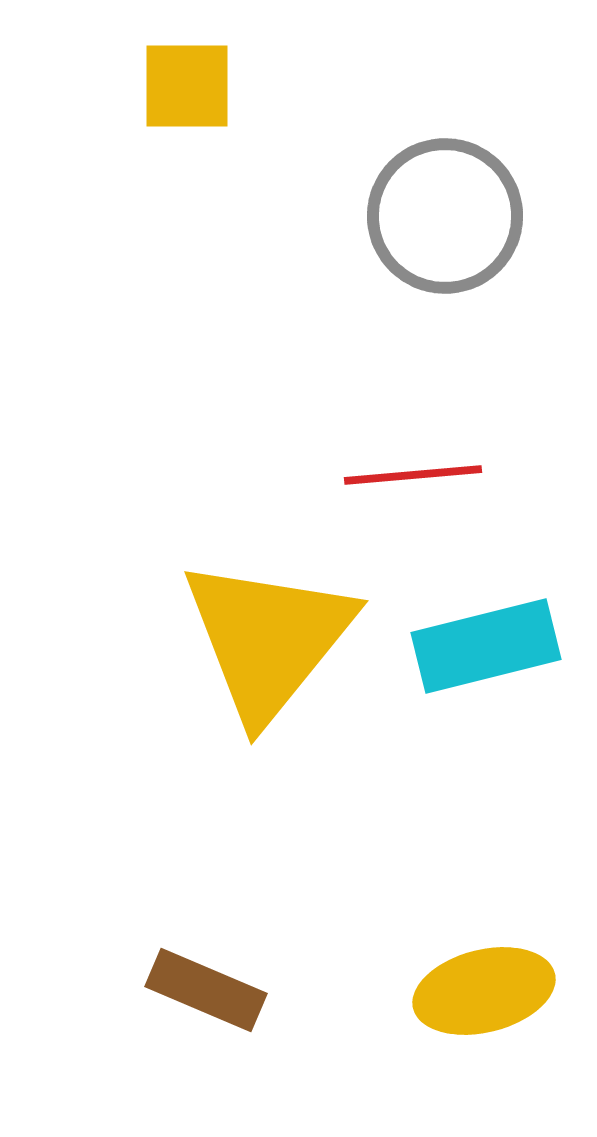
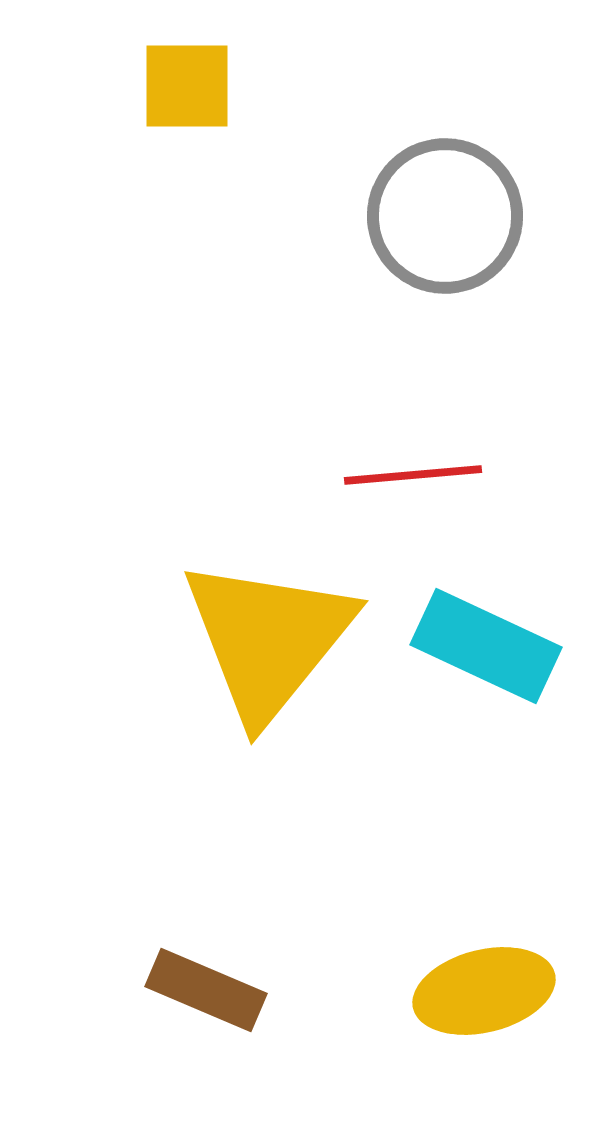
cyan rectangle: rotated 39 degrees clockwise
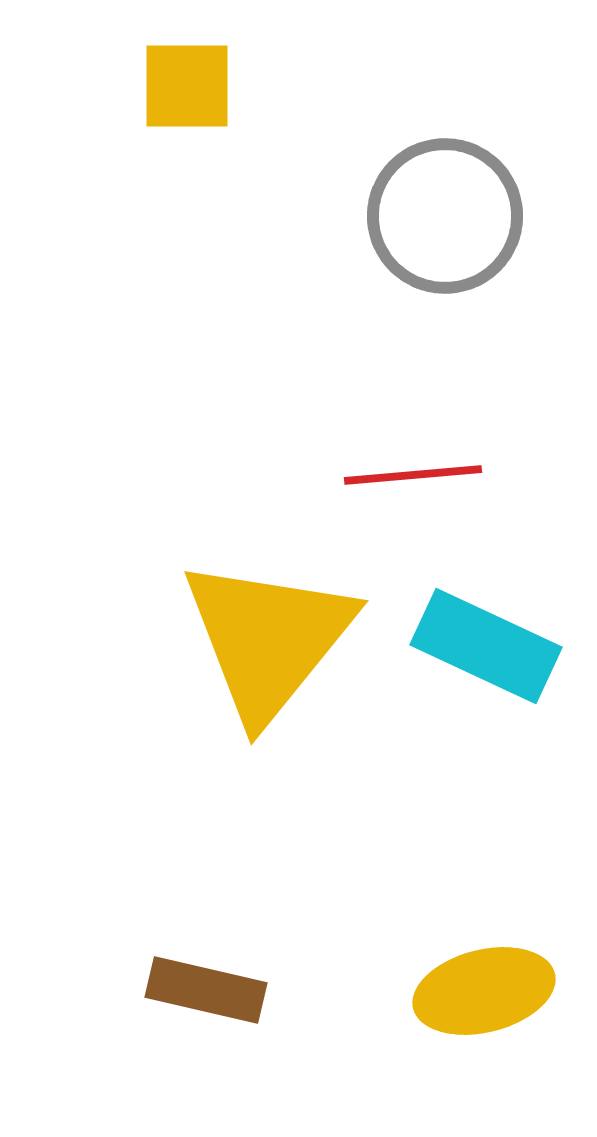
brown rectangle: rotated 10 degrees counterclockwise
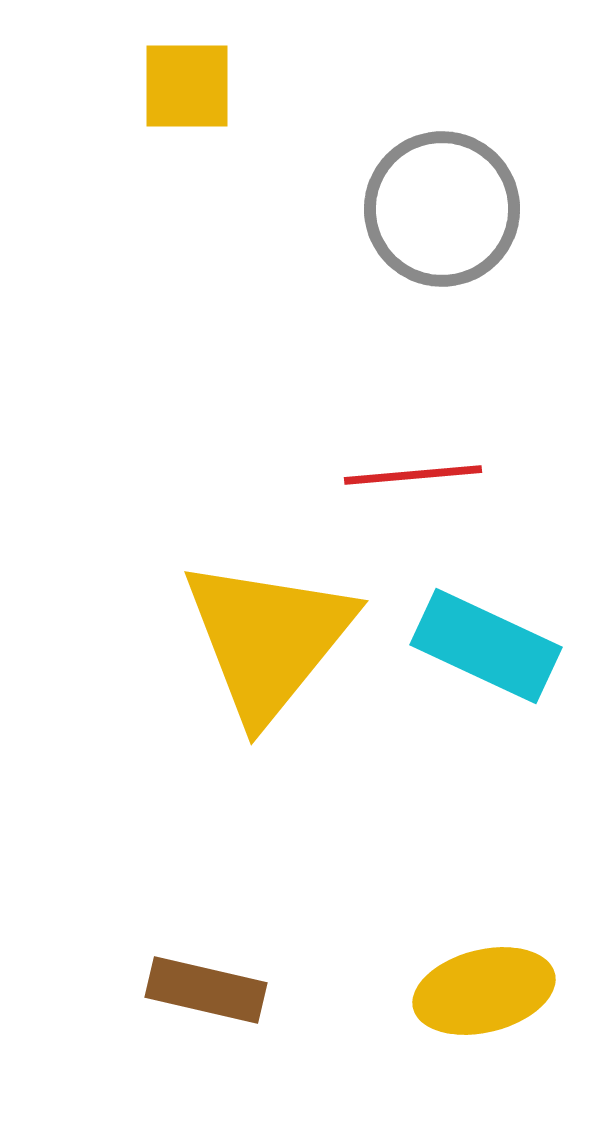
gray circle: moved 3 px left, 7 px up
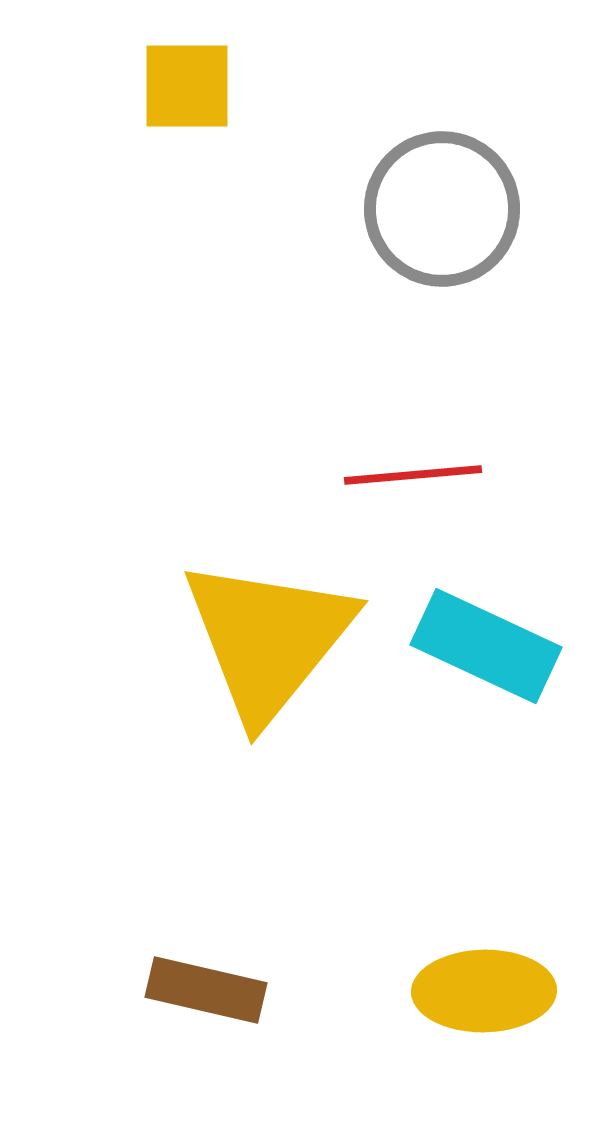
yellow ellipse: rotated 13 degrees clockwise
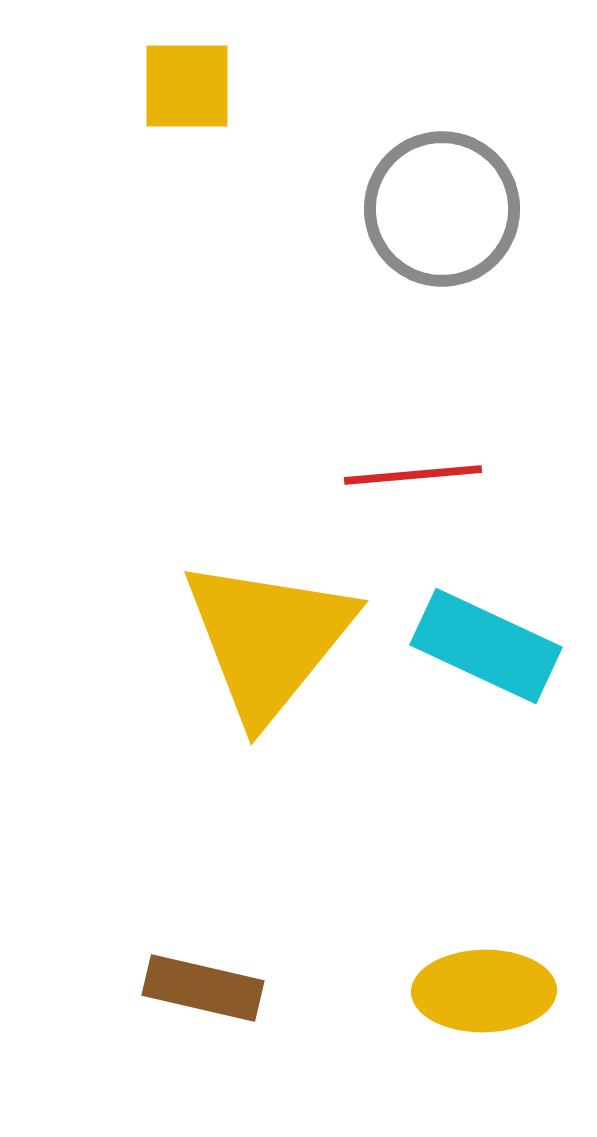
brown rectangle: moved 3 px left, 2 px up
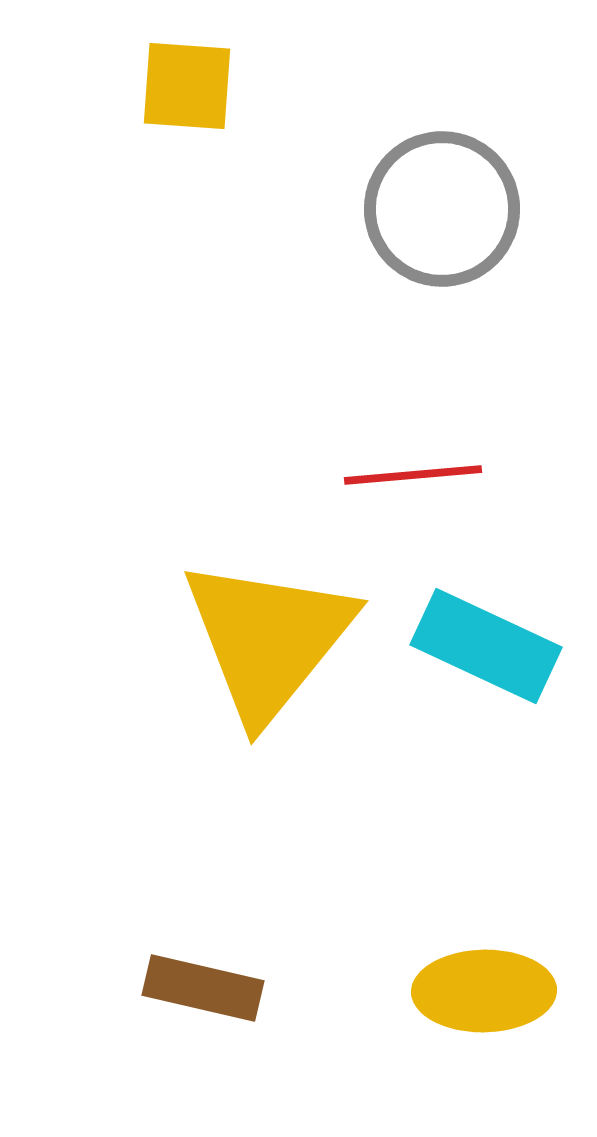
yellow square: rotated 4 degrees clockwise
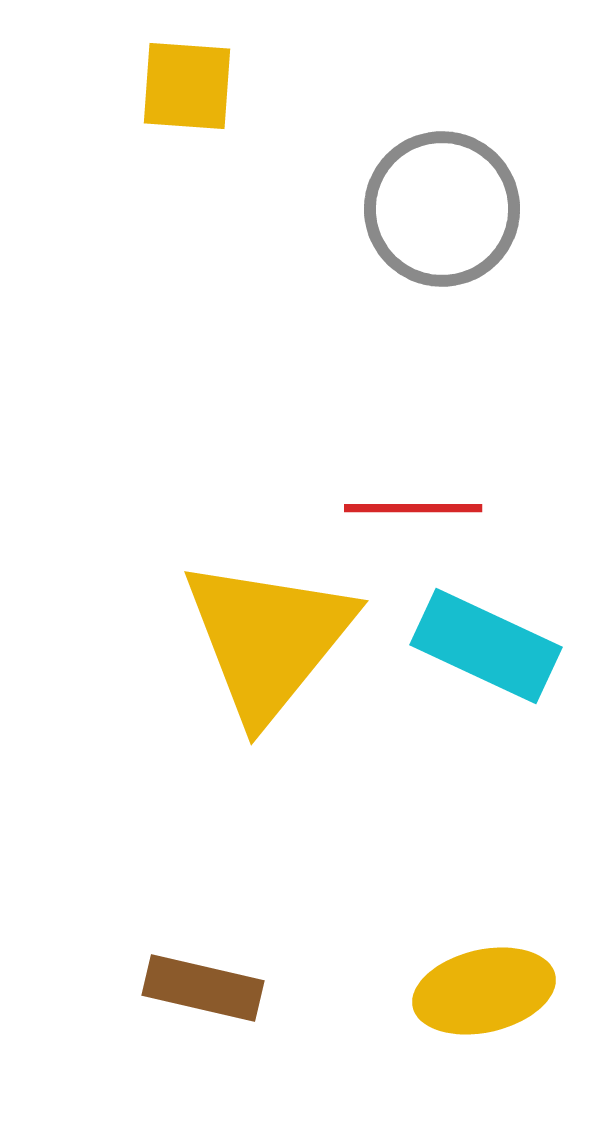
red line: moved 33 px down; rotated 5 degrees clockwise
yellow ellipse: rotated 12 degrees counterclockwise
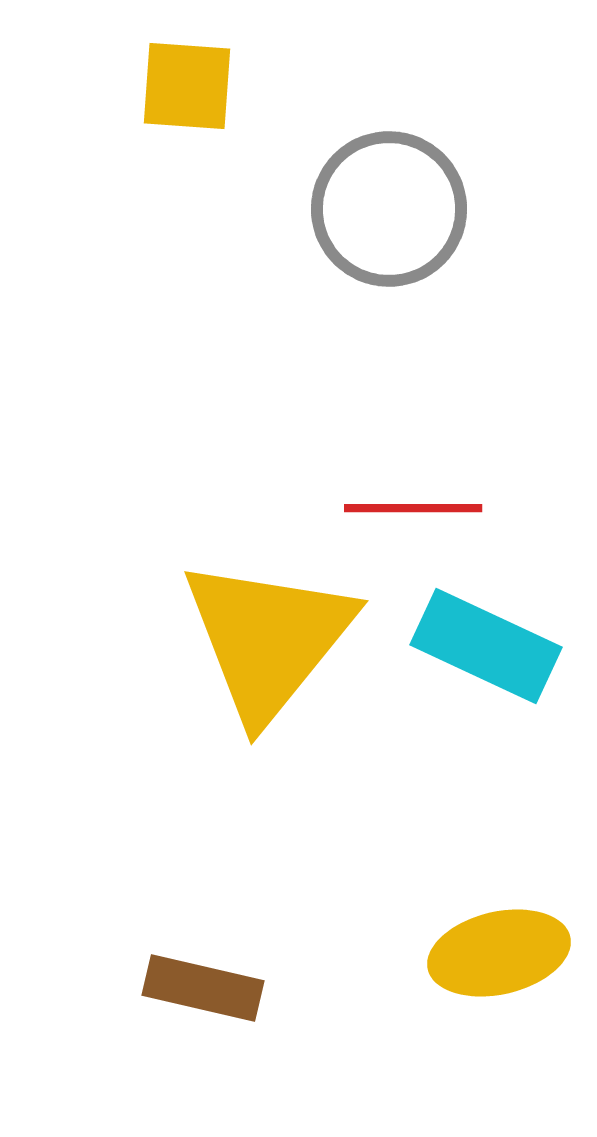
gray circle: moved 53 px left
yellow ellipse: moved 15 px right, 38 px up
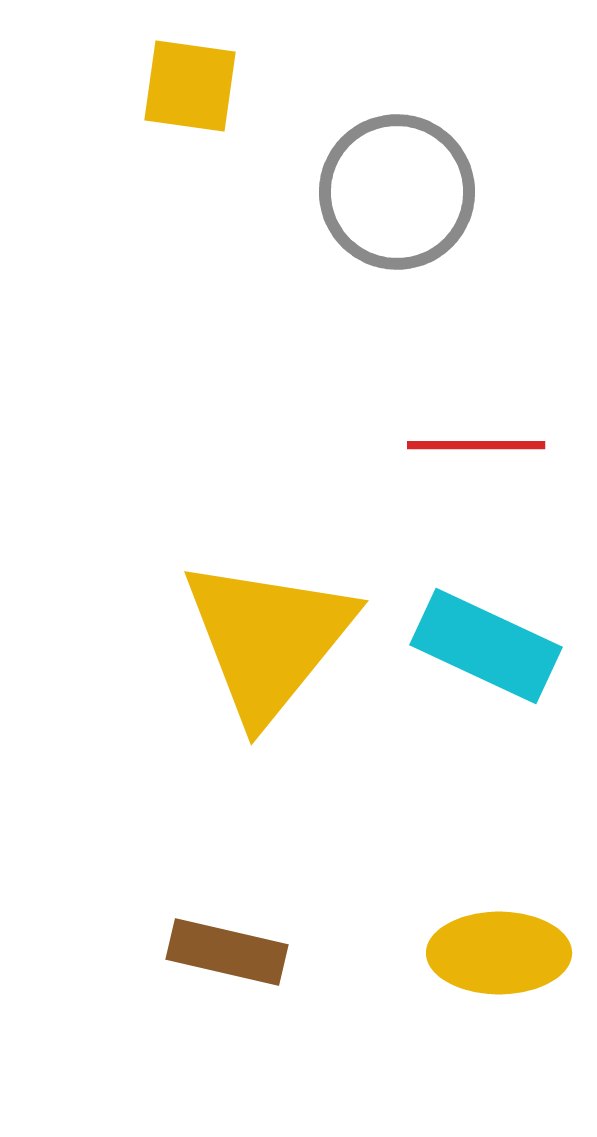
yellow square: moved 3 px right; rotated 4 degrees clockwise
gray circle: moved 8 px right, 17 px up
red line: moved 63 px right, 63 px up
yellow ellipse: rotated 13 degrees clockwise
brown rectangle: moved 24 px right, 36 px up
